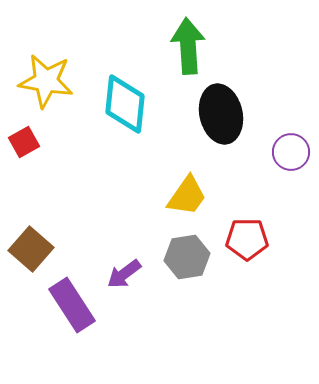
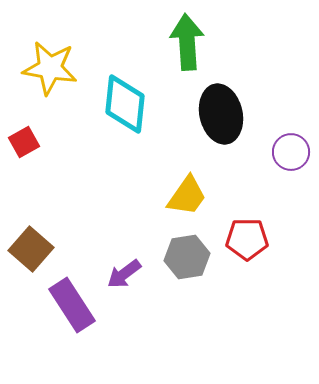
green arrow: moved 1 px left, 4 px up
yellow star: moved 4 px right, 13 px up
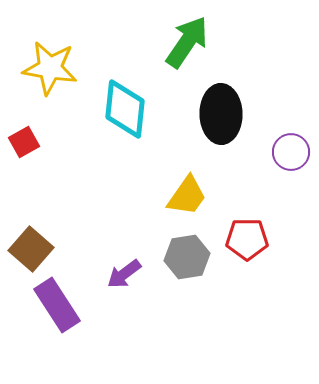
green arrow: rotated 38 degrees clockwise
cyan diamond: moved 5 px down
black ellipse: rotated 12 degrees clockwise
purple rectangle: moved 15 px left
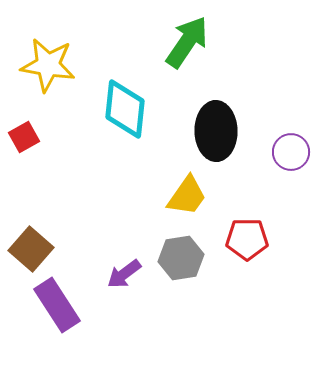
yellow star: moved 2 px left, 3 px up
black ellipse: moved 5 px left, 17 px down
red square: moved 5 px up
gray hexagon: moved 6 px left, 1 px down
